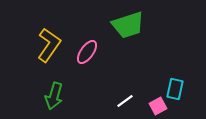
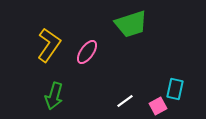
green trapezoid: moved 3 px right, 1 px up
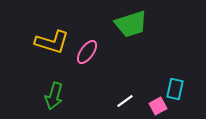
yellow L-shape: moved 3 px right, 3 px up; rotated 72 degrees clockwise
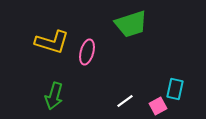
pink ellipse: rotated 20 degrees counterclockwise
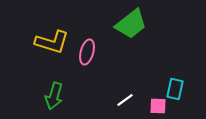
green trapezoid: rotated 20 degrees counterclockwise
white line: moved 1 px up
pink square: rotated 30 degrees clockwise
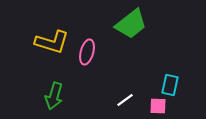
cyan rectangle: moved 5 px left, 4 px up
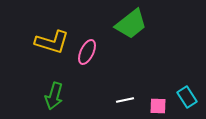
pink ellipse: rotated 10 degrees clockwise
cyan rectangle: moved 17 px right, 12 px down; rotated 45 degrees counterclockwise
white line: rotated 24 degrees clockwise
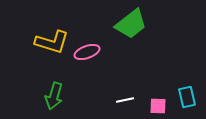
pink ellipse: rotated 45 degrees clockwise
cyan rectangle: rotated 20 degrees clockwise
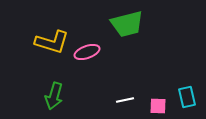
green trapezoid: moved 4 px left; rotated 24 degrees clockwise
